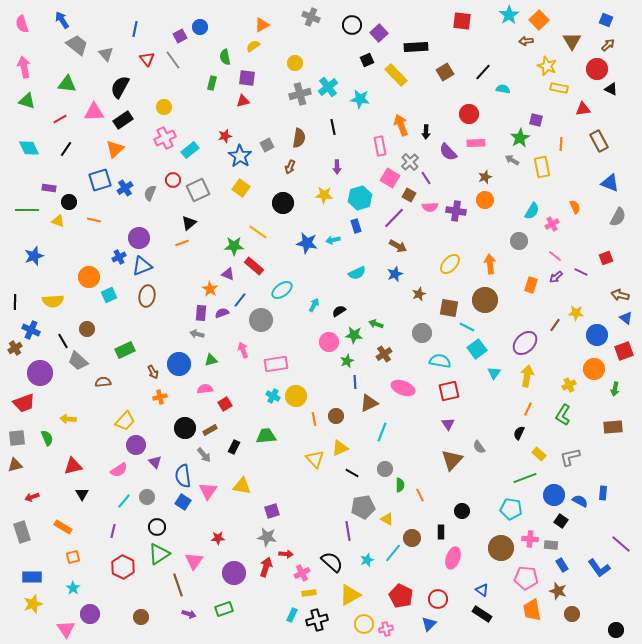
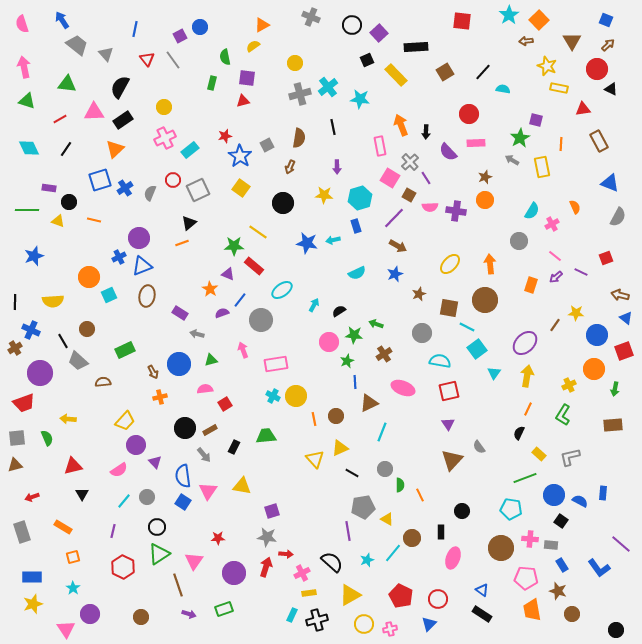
purple rectangle at (201, 313): moved 21 px left; rotated 63 degrees counterclockwise
brown rectangle at (613, 427): moved 2 px up
pink cross at (386, 629): moved 4 px right
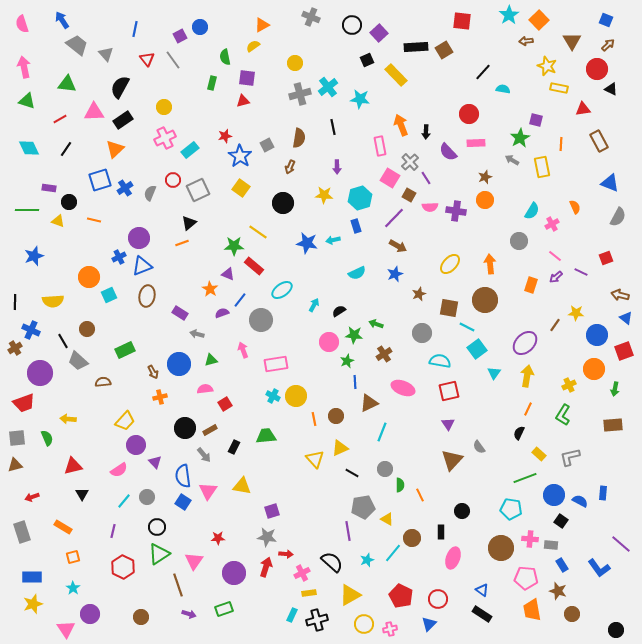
brown square at (445, 72): moved 1 px left, 22 px up
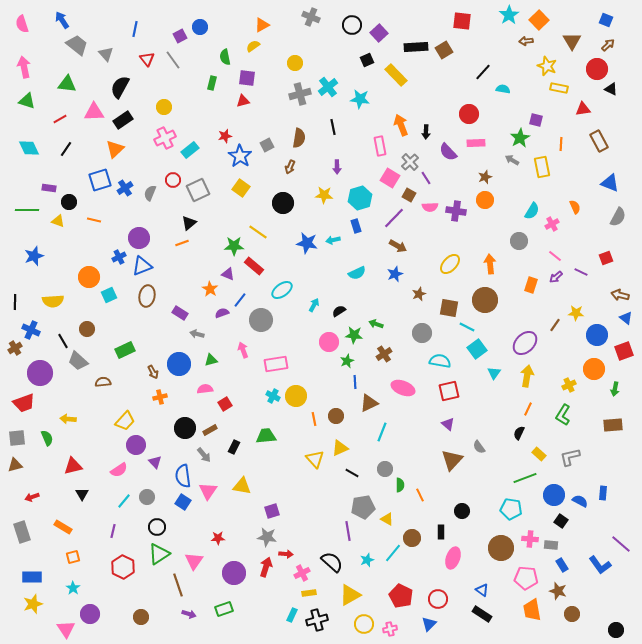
purple triangle at (448, 424): rotated 16 degrees counterclockwise
blue L-shape at (599, 568): moved 1 px right, 3 px up
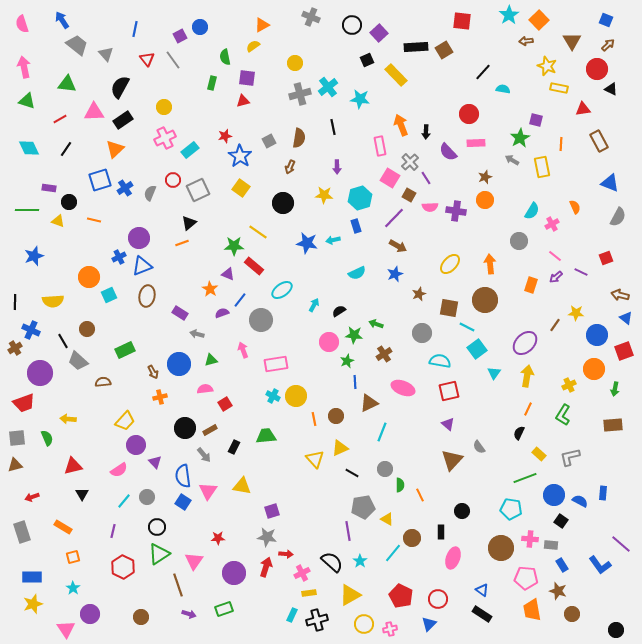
gray square at (267, 145): moved 2 px right, 4 px up
cyan star at (367, 560): moved 7 px left, 1 px down; rotated 16 degrees counterclockwise
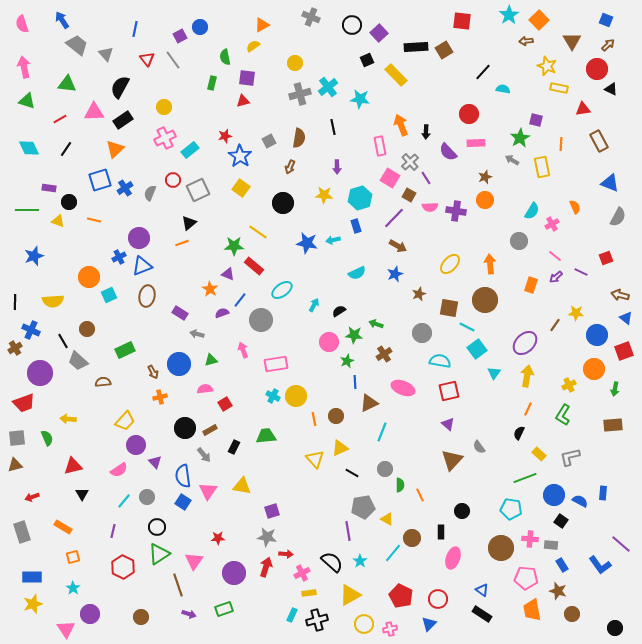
black circle at (616, 630): moved 1 px left, 2 px up
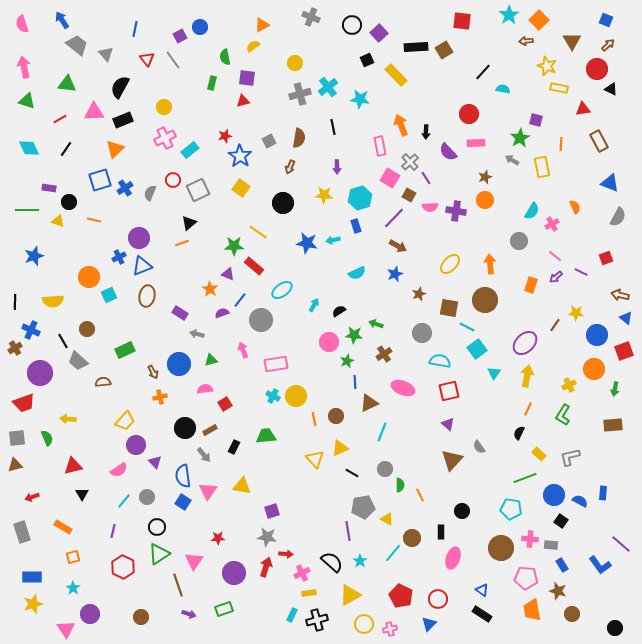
black rectangle at (123, 120): rotated 12 degrees clockwise
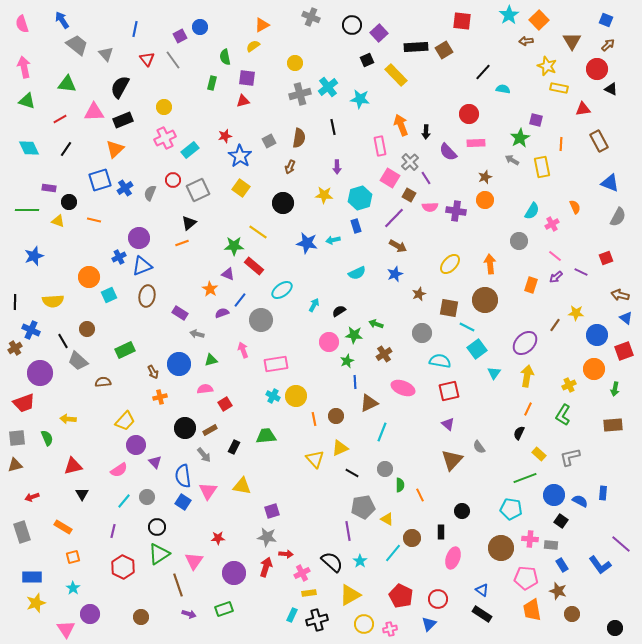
yellow star at (33, 604): moved 3 px right, 1 px up
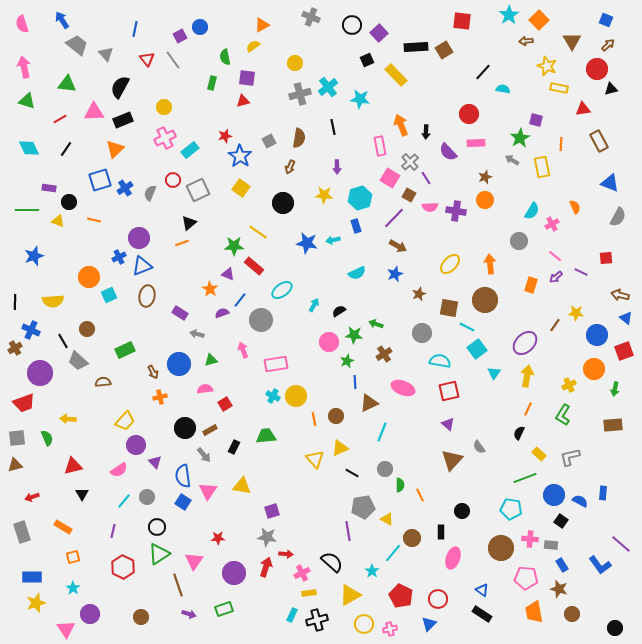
black triangle at (611, 89): rotated 40 degrees counterclockwise
red square at (606, 258): rotated 16 degrees clockwise
cyan star at (360, 561): moved 12 px right, 10 px down
brown star at (558, 591): moved 1 px right, 2 px up
orange trapezoid at (532, 610): moved 2 px right, 2 px down
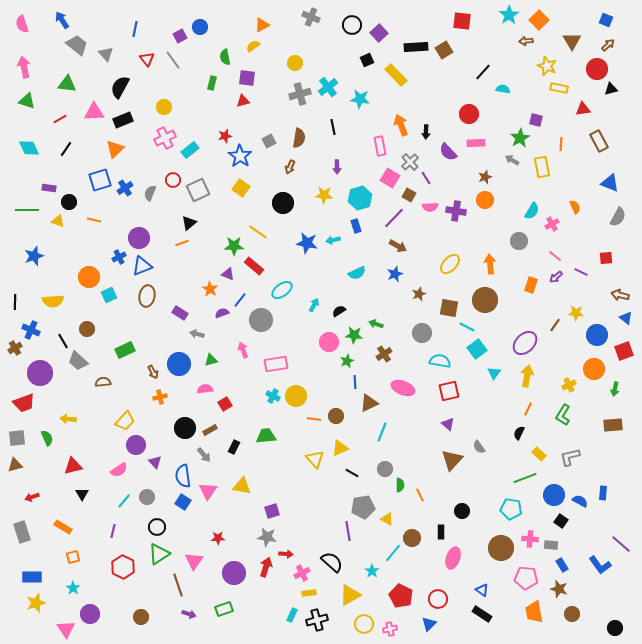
orange line at (314, 419): rotated 72 degrees counterclockwise
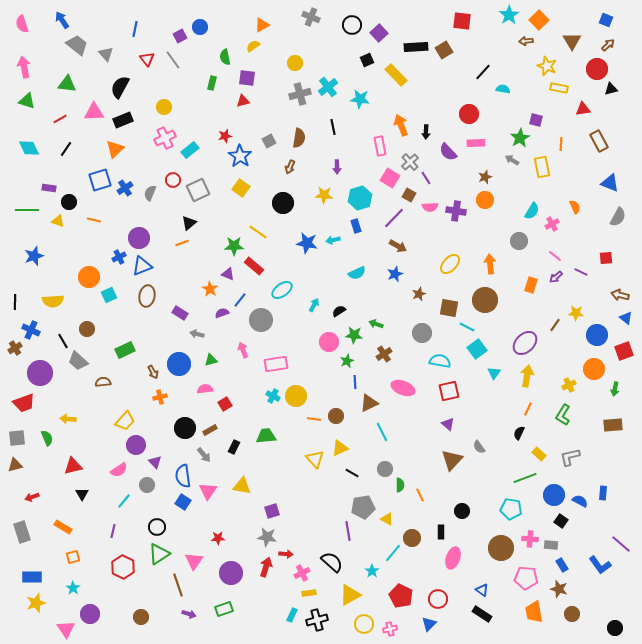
cyan line at (382, 432): rotated 48 degrees counterclockwise
gray circle at (147, 497): moved 12 px up
purple circle at (234, 573): moved 3 px left
